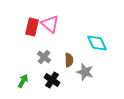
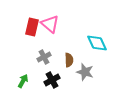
gray cross: rotated 24 degrees clockwise
black cross: rotated 28 degrees clockwise
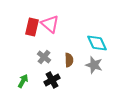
gray cross: rotated 24 degrees counterclockwise
gray star: moved 9 px right, 7 px up
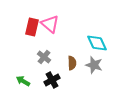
brown semicircle: moved 3 px right, 3 px down
green arrow: rotated 88 degrees counterclockwise
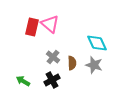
gray cross: moved 9 px right
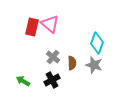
cyan diamond: rotated 45 degrees clockwise
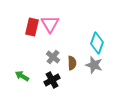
pink triangle: rotated 18 degrees clockwise
green arrow: moved 1 px left, 5 px up
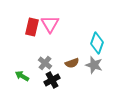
gray cross: moved 8 px left, 6 px down
brown semicircle: rotated 72 degrees clockwise
